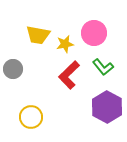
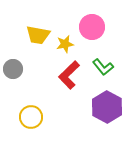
pink circle: moved 2 px left, 6 px up
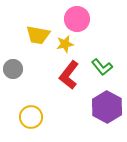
pink circle: moved 15 px left, 8 px up
green L-shape: moved 1 px left
red L-shape: rotated 8 degrees counterclockwise
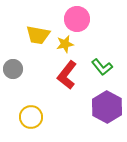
red L-shape: moved 2 px left
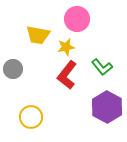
yellow star: moved 1 px right, 3 px down
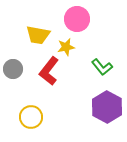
red L-shape: moved 18 px left, 4 px up
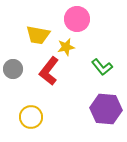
purple hexagon: moved 1 px left, 2 px down; rotated 24 degrees counterclockwise
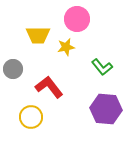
yellow trapezoid: rotated 10 degrees counterclockwise
red L-shape: moved 16 px down; rotated 104 degrees clockwise
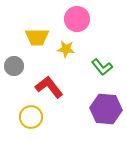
yellow trapezoid: moved 1 px left, 2 px down
yellow star: moved 2 px down; rotated 18 degrees clockwise
gray circle: moved 1 px right, 3 px up
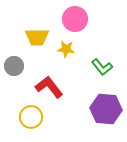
pink circle: moved 2 px left
